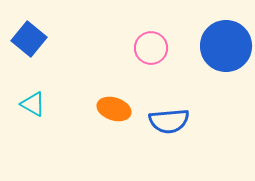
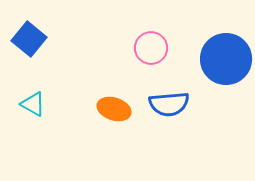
blue circle: moved 13 px down
blue semicircle: moved 17 px up
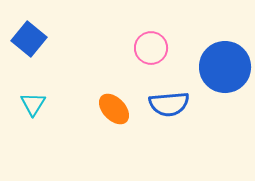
blue circle: moved 1 px left, 8 px down
cyan triangle: rotated 32 degrees clockwise
orange ellipse: rotated 28 degrees clockwise
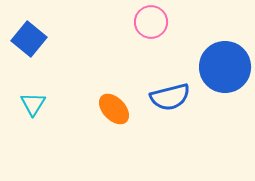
pink circle: moved 26 px up
blue semicircle: moved 1 px right, 7 px up; rotated 9 degrees counterclockwise
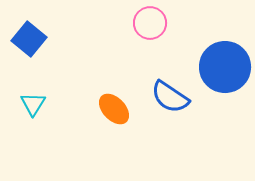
pink circle: moved 1 px left, 1 px down
blue semicircle: rotated 48 degrees clockwise
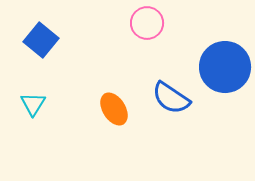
pink circle: moved 3 px left
blue square: moved 12 px right, 1 px down
blue semicircle: moved 1 px right, 1 px down
orange ellipse: rotated 12 degrees clockwise
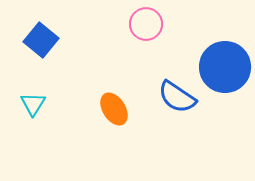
pink circle: moved 1 px left, 1 px down
blue semicircle: moved 6 px right, 1 px up
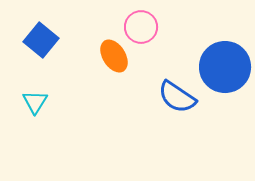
pink circle: moved 5 px left, 3 px down
cyan triangle: moved 2 px right, 2 px up
orange ellipse: moved 53 px up
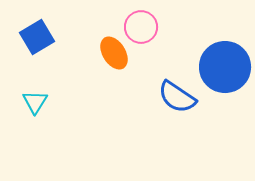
blue square: moved 4 px left, 3 px up; rotated 20 degrees clockwise
orange ellipse: moved 3 px up
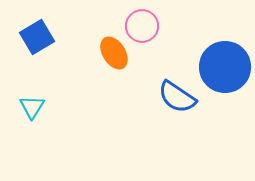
pink circle: moved 1 px right, 1 px up
cyan triangle: moved 3 px left, 5 px down
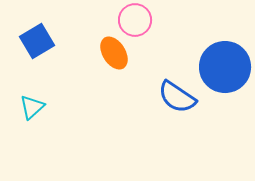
pink circle: moved 7 px left, 6 px up
blue square: moved 4 px down
cyan triangle: rotated 16 degrees clockwise
